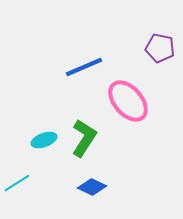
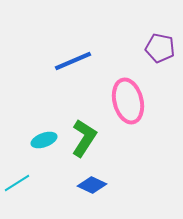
blue line: moved 11 px left, 6 px up
pink ellipse: rotated 27 degrees clockwise
blue diamond: moved 2 px up
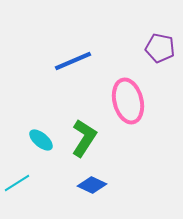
cyan ellipse: moved 3 px left; rotated 60 degrees clockwise
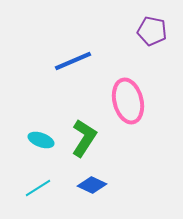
purple pentagon: moved 8 px left, 17 px up
cyan ellipse: rotated 20 degrees counterclockwise
cyan line: moved 21 px right, 5 px down
